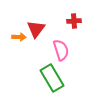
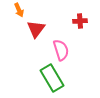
red cross: moved 6 px right
orange arrow: moved 27 px up; rotated 64 degrees clockwise
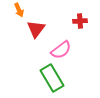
pink semicircle: rotated 70 degrees clockwise
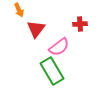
red cross: moved 3 px down
pink semicircle: moved 2 px left, 3 px up
green rectangle: moved 7 px up
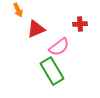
orange arrow: moved 1 px left
red triangle: rotated 30 degrees clockwise
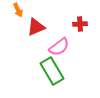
red triangle: moved 2 px up
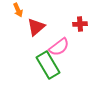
red triangle: rotated 18 degrees counterclockwise
green rectangle: moved 4 px left, 6 px up
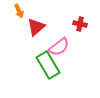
orange arrow: moved 1 px right, 1 px down
red cross: rotated 16 degrees clockwise
